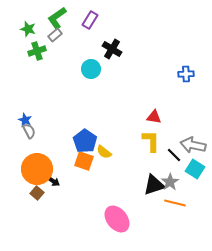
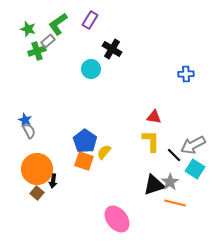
green L-shape: moved 1 px right, 6 px down
gray rectangle: moved 7 px left, 6 px down
gray arrow: rotated 40 degrees counterclockwise
yellow semicircle: rotated 91 degrees clockwise
black arrow: rotated 64 degrees clockwise
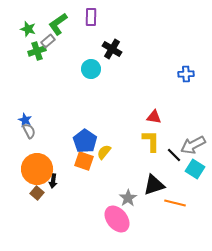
purple rectangle: moved 1 px right, 3 px up; rotated 30 degrees counterclockwise
gray star: moved 42 px left, 16 px down
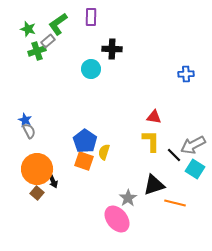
black cross: rotated 30 degrees counterclockwise
yellow semicircle: rotated 21 degrees counterclockwise
black arrow: rotated 32 degrees counterclockwise
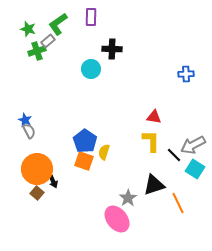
orange line: moved 3 px right; rotated 50 degrees clockwise
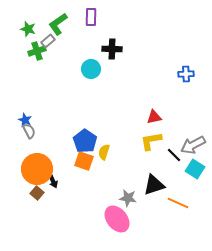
red triangle: rotated 21 degrees counterclockwise
yellow L-shape: rotated 100 degrees counterclockwise
gray star: rotated 30 degrees counterclockwise
orange line: rotated 40 degrees counterclockwise
